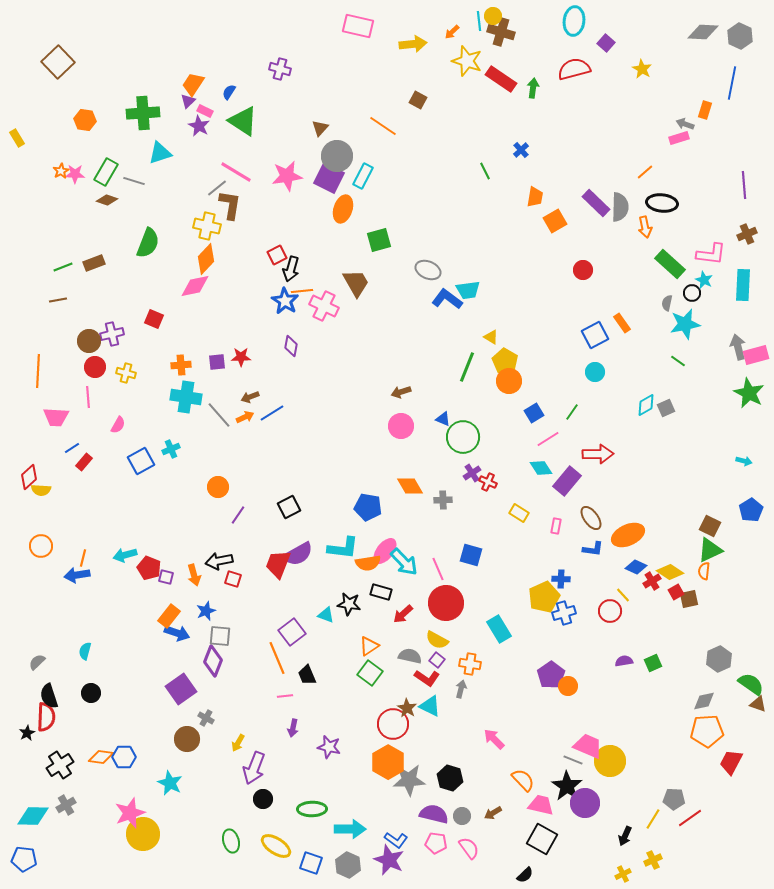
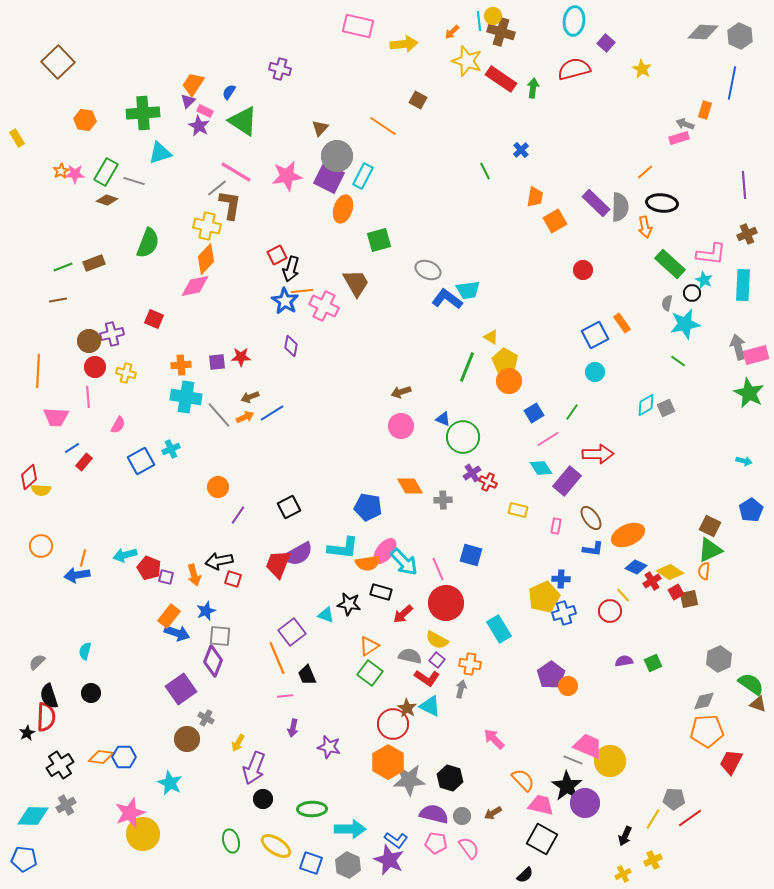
yellow arrow at (413, 44): moved 9 px left
yellow rectangle at (519, 513): moved 1 px left, 3 px up; rotated 18 degrees counterclockwise
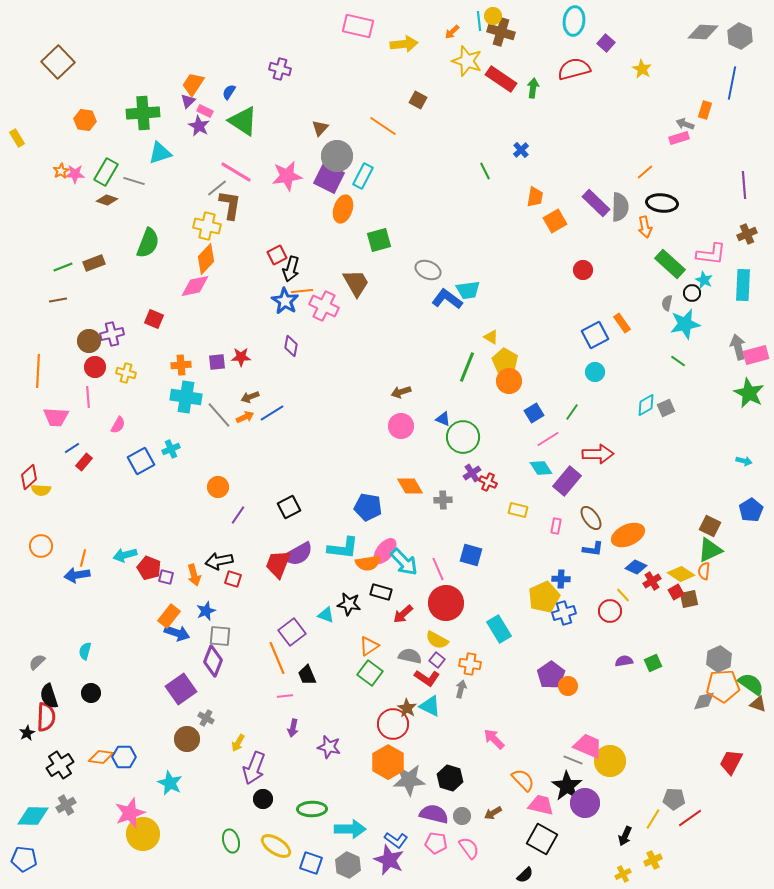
yellow diamond at (670, 572): moved 11 px right, 2 px down
orange pentagon at (707, 731): moved 16 px right, 45 px up
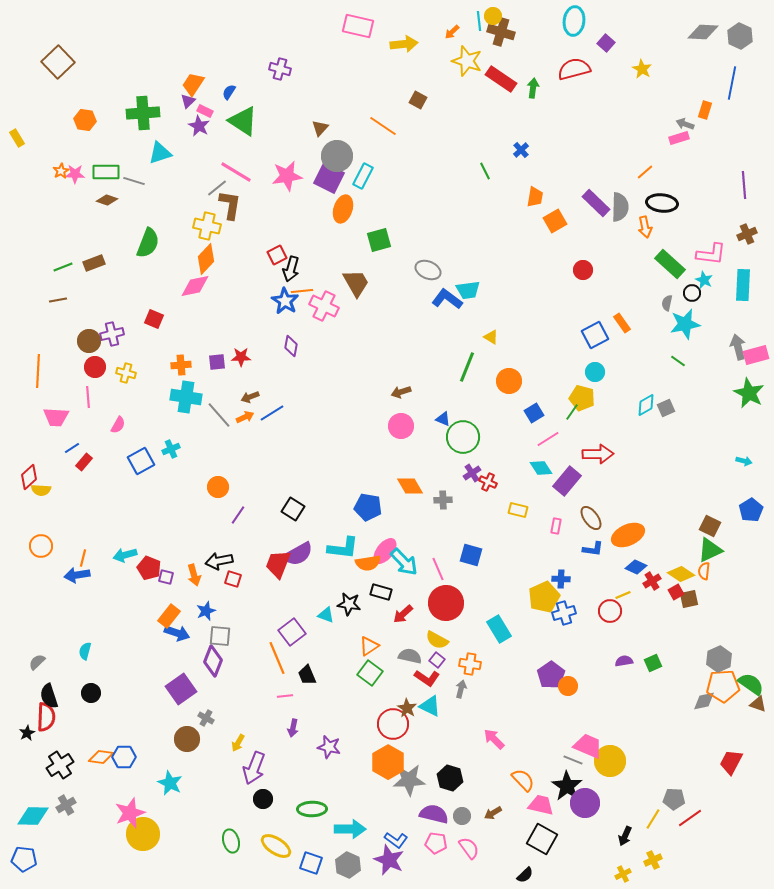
green rectangle at (106, 172): rotated 60 degrees clockwise
yellow pentagon at (505, 361): moved 77 px right, 37 px down; rotated 15 degrees counterclockwise
black square at (289, 507): moved 4 px right, 2 px down; rotated 30 degrees counterclockwise
yellow line at (623, 595): rotated 70 degrees counterclockwise
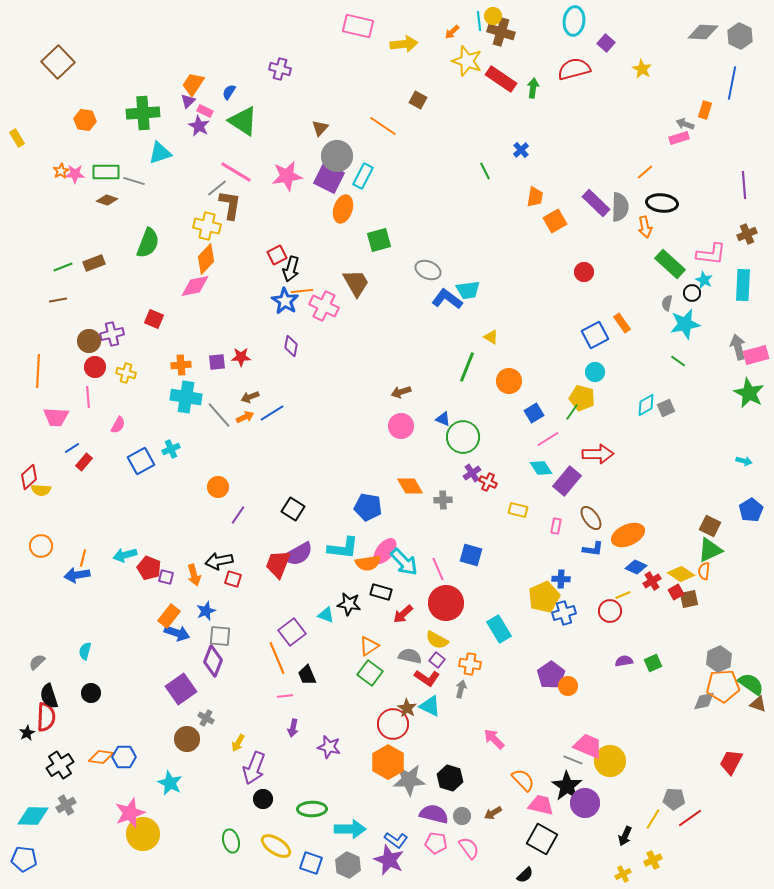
red circle at (583, 270): moved 1 px right, 2 px down
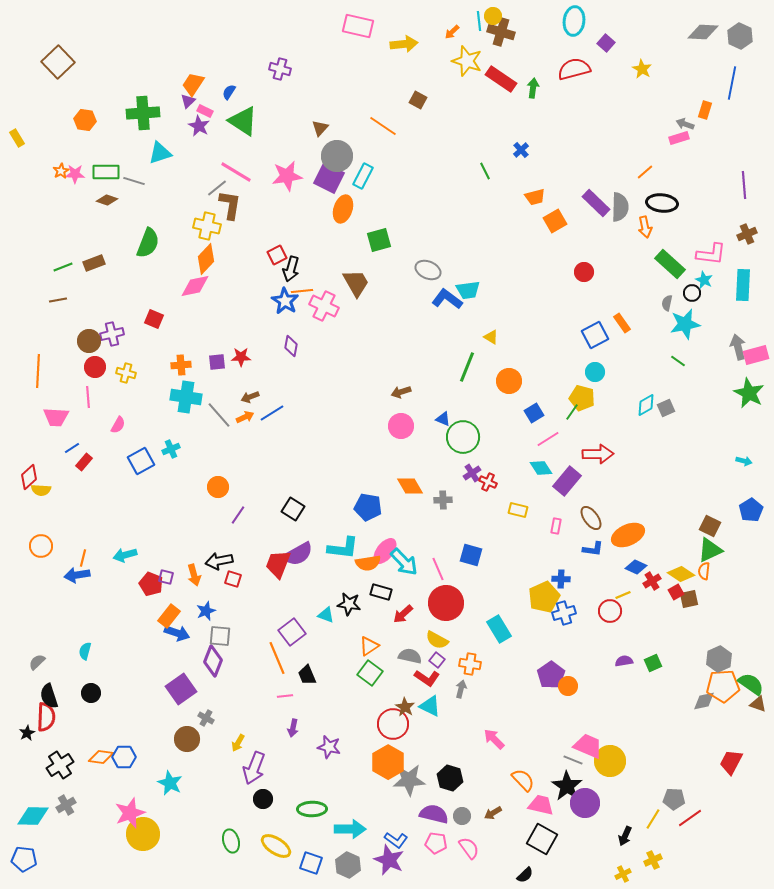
orange trapezoid at (535, 197): rotated 65 degrees clockwise
red pentagon at (149, 568): moved 2 px right, 16 px down
brown star at (407, 708): moved 2 px left, 1 px up
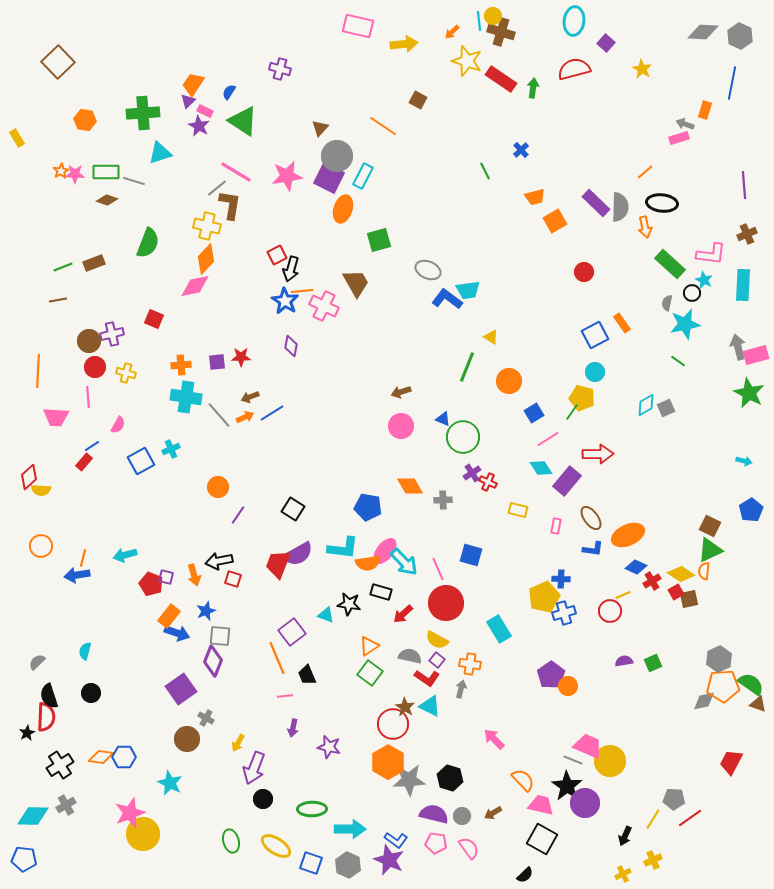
blue line at (72, 448): moved 20 px right, 2 px up
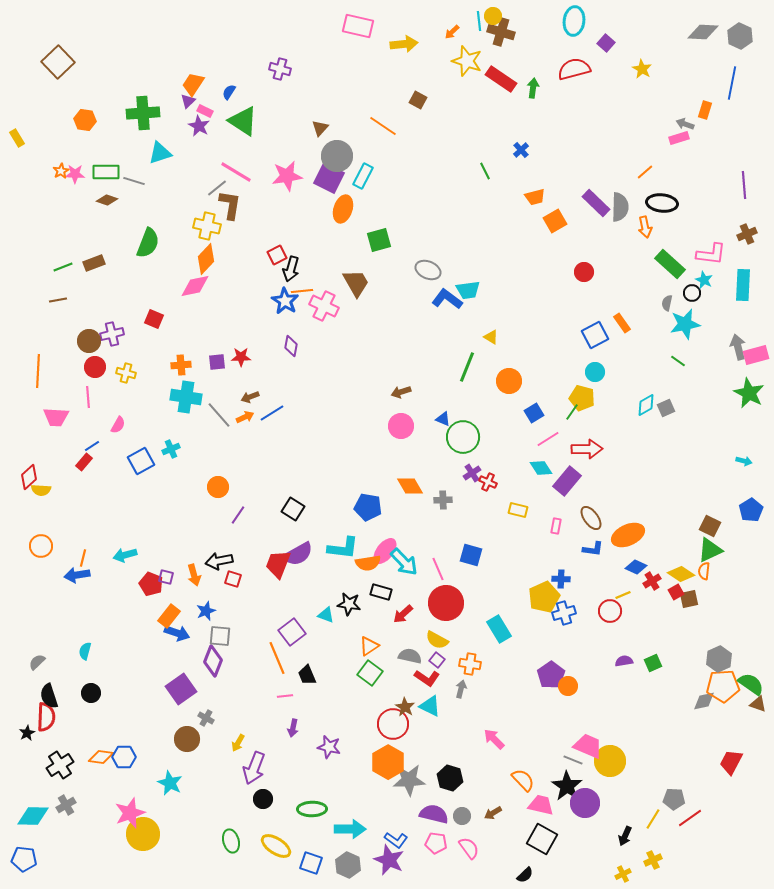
red arrow at (598, 454): moved 11 px left, 5 px up
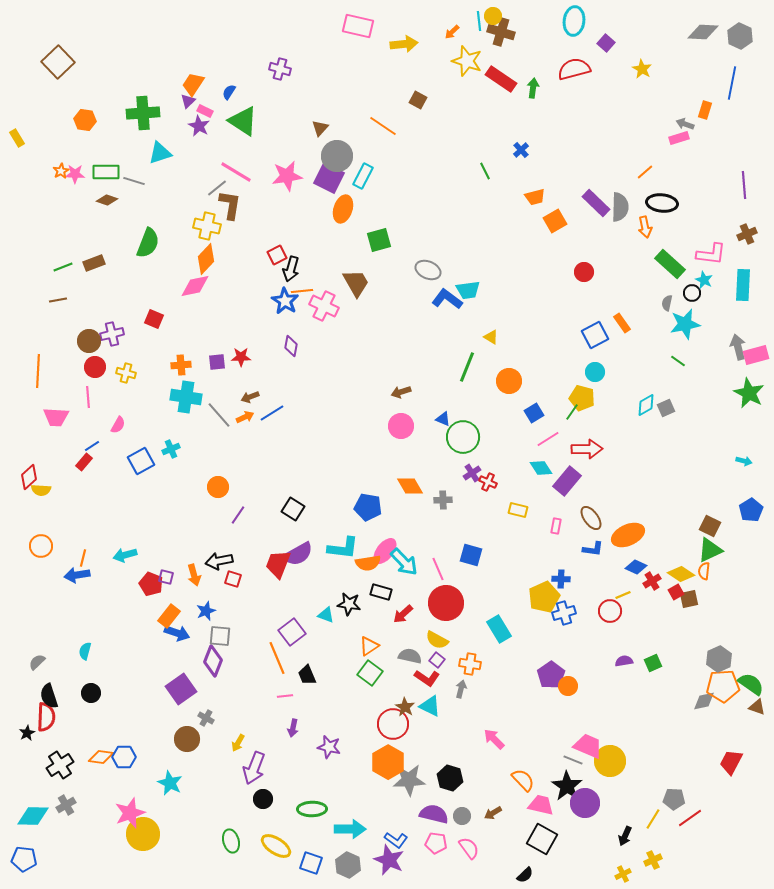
brown triangle at (758, 704): moved 1 px left, 3 px down
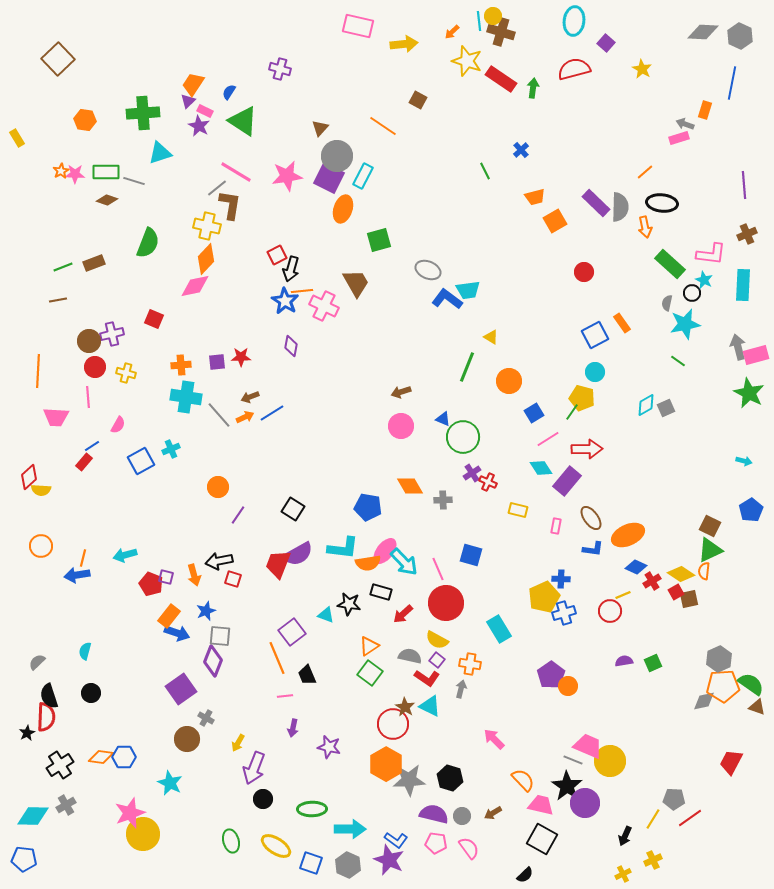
brown square at (58, 62): moved 3 px up
orange hexagon at (388, 762): moved 2 px left, 2 px down
